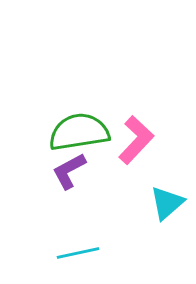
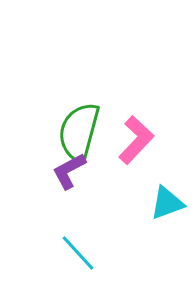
green semicircle: rotated 66 degrees counterclockwise
cyan triangle: rotated 21 degrees clockwise
cyan line: rotated 60 degrees clockwise
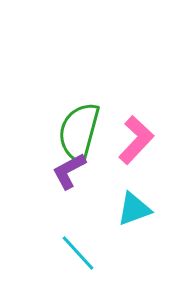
cyan triangle: moved 33 px left, 6 px down
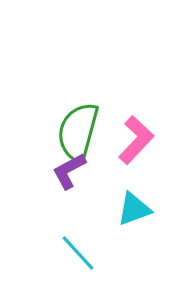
green semicircle: moved 1 px left
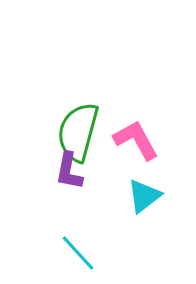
pink L-shape: rotated 72 degrees counterclockwise
purple L-shape: rotated 51 degrees counterclockwise
cyan triangle: moved 10 px right, 13 px up; rotated 18 degrees counterclockwise
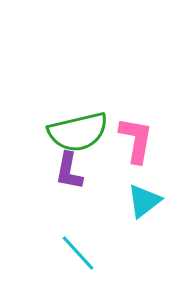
green semicircle: rotated 118 degrees counterclockwise
pink L-shape: rotated 39 degrees clockwise
cyan triangle: moved 5 px down
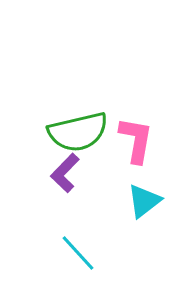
purple L-shape: moved 4 px left, 2 px down; rotated 33 degrees clockwise
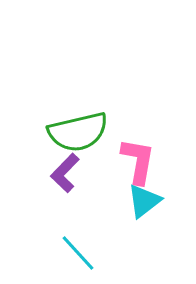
pink L-shape: moved 2 px right, 21 px down
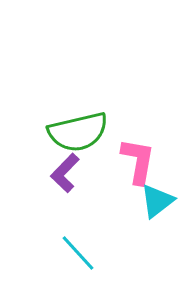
cyan triangle: moved 13 px right
